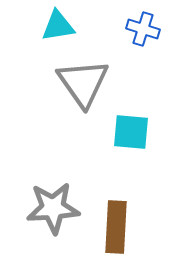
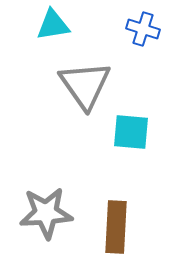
cyan triangle: moved 5 px left, 1 px up
gray triangle: moved 2 px right, 2 px down
gray star: moved 7 px left, 5 px down
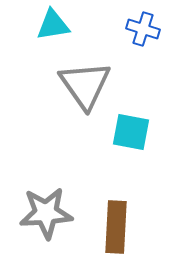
cyan square: rotated 6 degrees clockwise
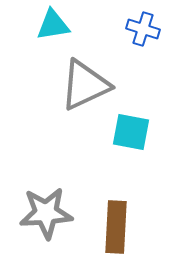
gray triangle: rotated 40 degrees clockwise
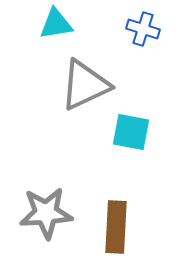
cyan triangle: moved 3 px right, 1 px up
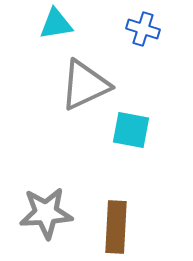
cyan square: moved 2 px up
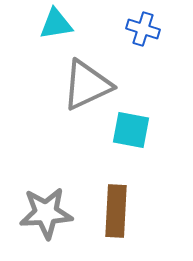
gray triangle: moved 2 px right
brown rectangle: moved 16 px up
